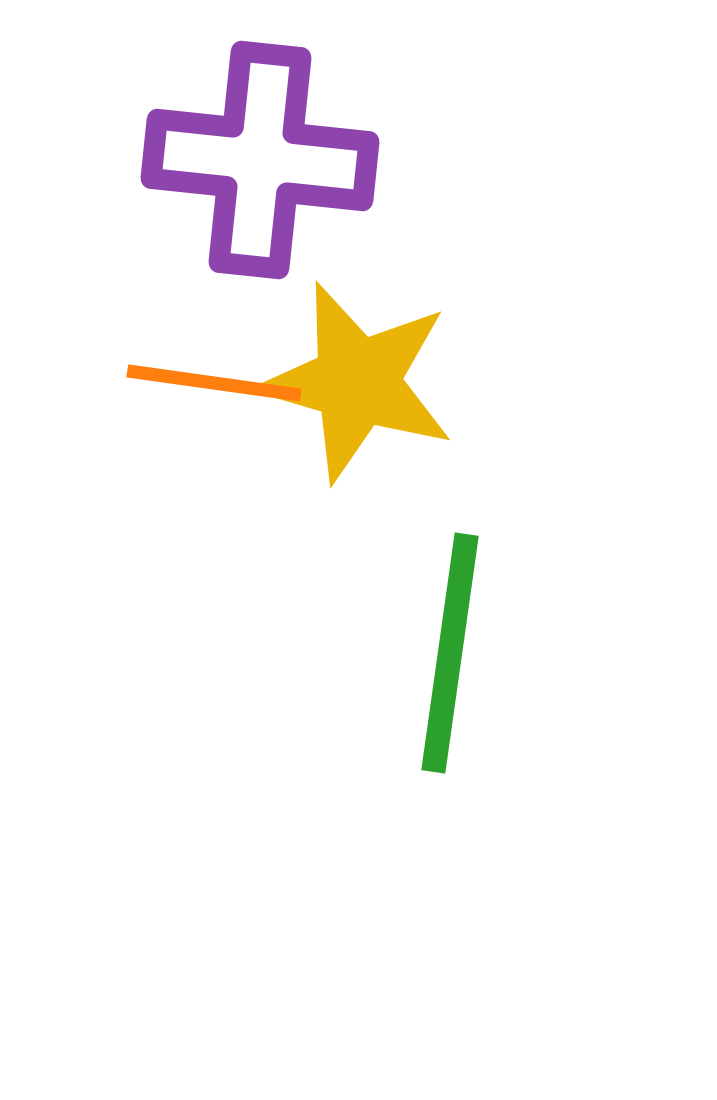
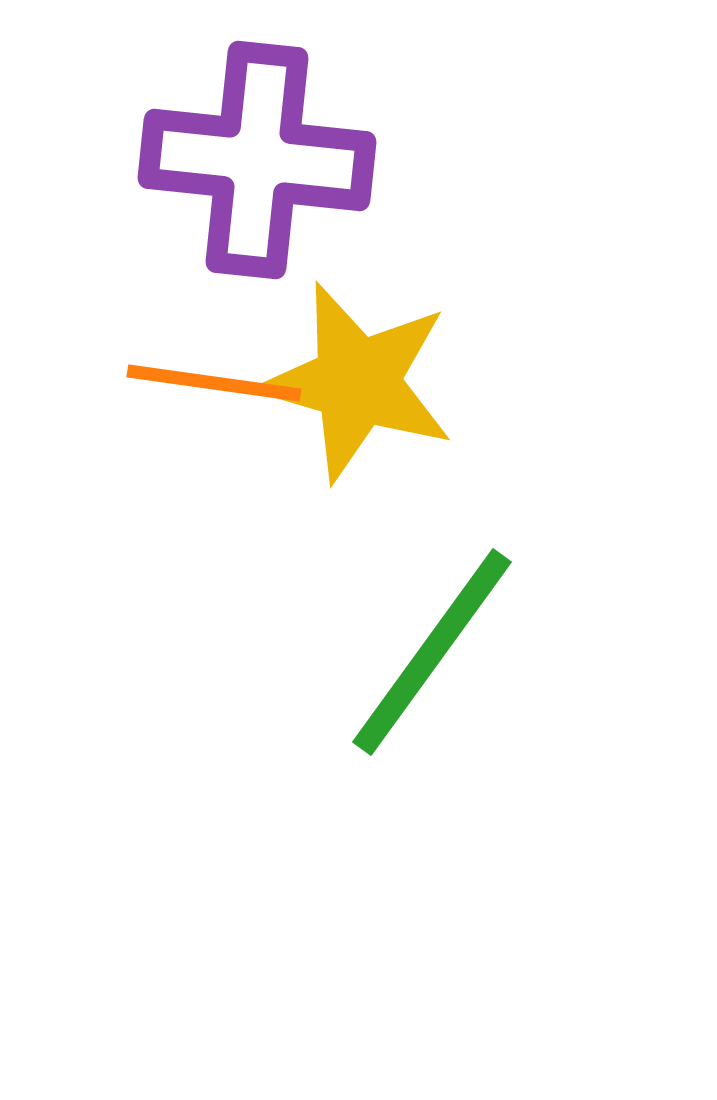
purple cross: moved 3 px left
green line: moved 18 px left, 1 px up; rotated 28 degrees clockwise
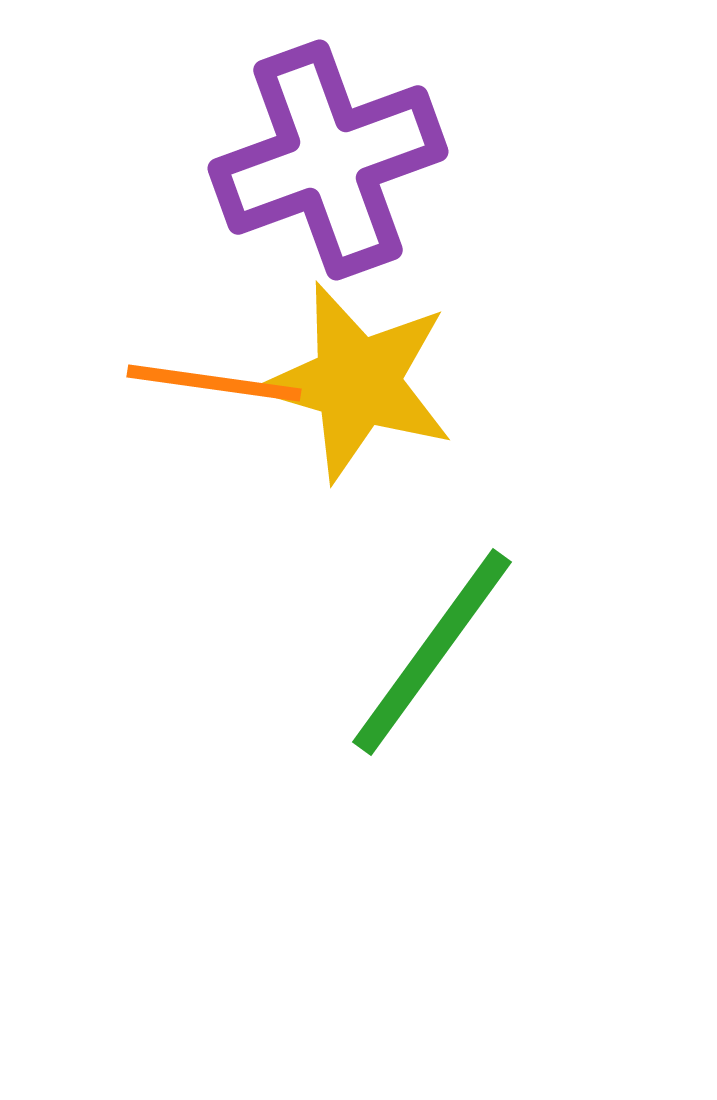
purple cross: moved 71 px right; rotated 26 degrees counterclockwise
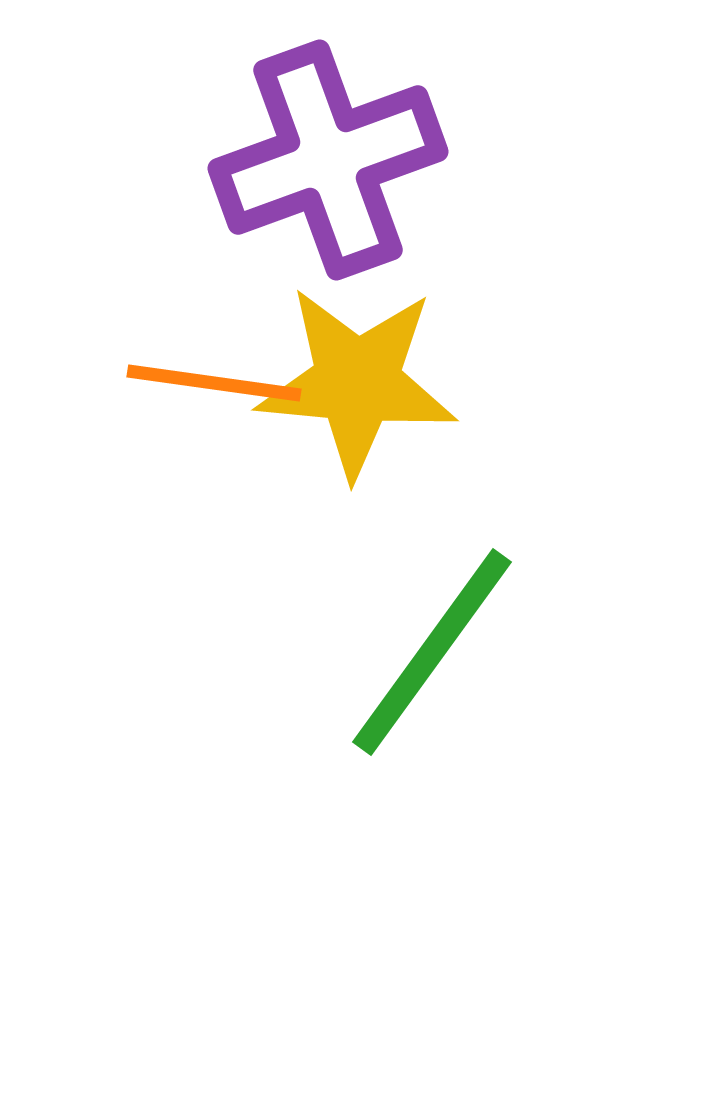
yellow star: rotated 11 degrees counterclockwise
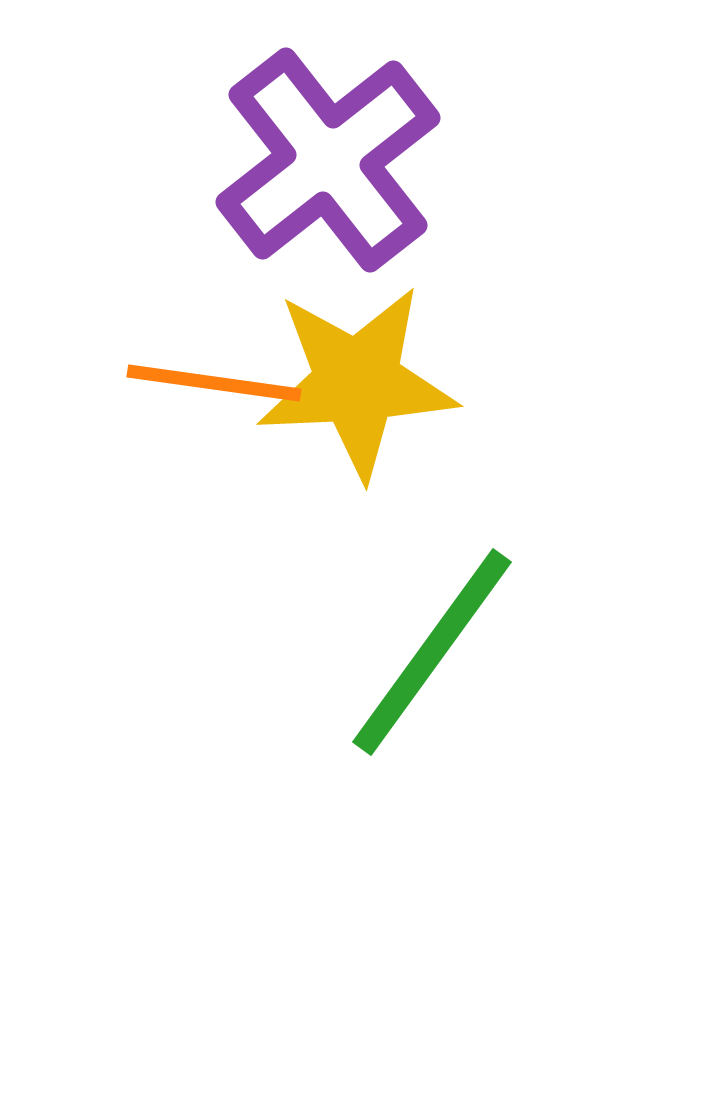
purple cross: rotated 18 degrees counterclockwise
yellow star: rotated 8 degrees counterclockwise
